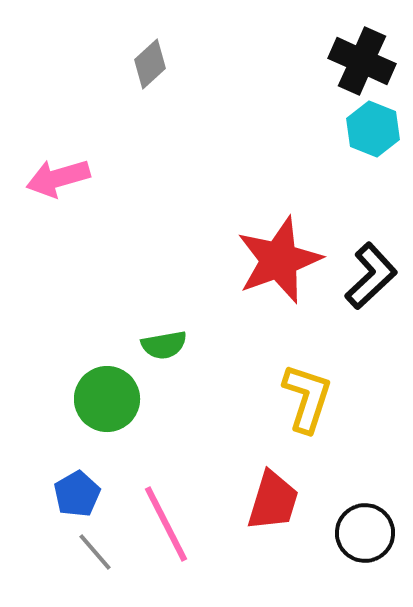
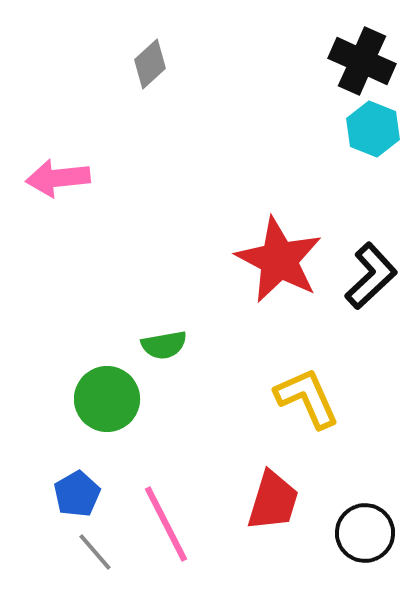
pink arrow: rotated 10 degrees clockwise
red star: rotated 24 degrees counterclockwise
yellow L-shape: rotated 42 degrees counterclockwise
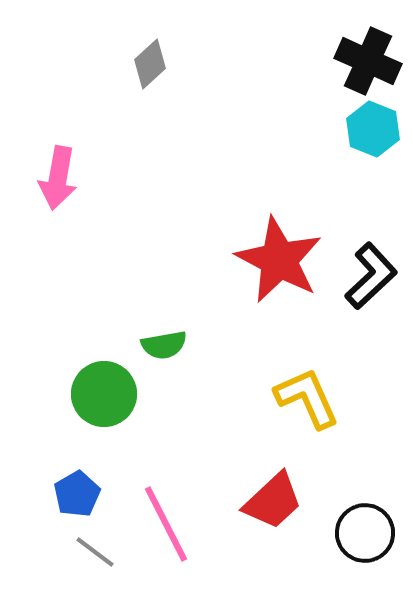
black cross: moved 6 px right
pink arrow: rotated 74 degrees counterclockwise
green circle: moved 3 px left, 5 px up
red trapezoid: rotated 30 degrees clockwise
gray line: rotated 12 degrees counterclockwise
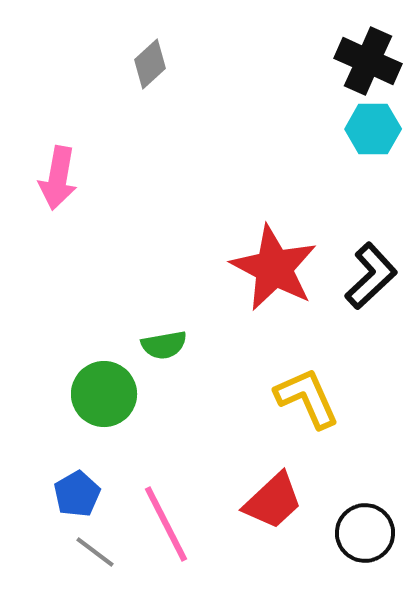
cyan hexagon: rotated 22 degrees counterclockwise
red star: moved 5 px left, 8 px down
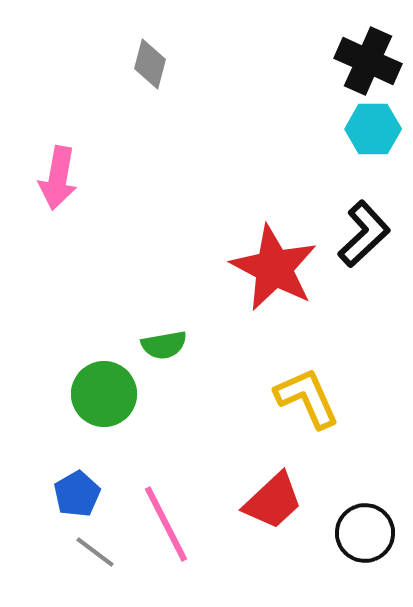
gray diamond: rotated 33 degrees counterclockwise
black L-shape: moved 7 px left, 42 px up
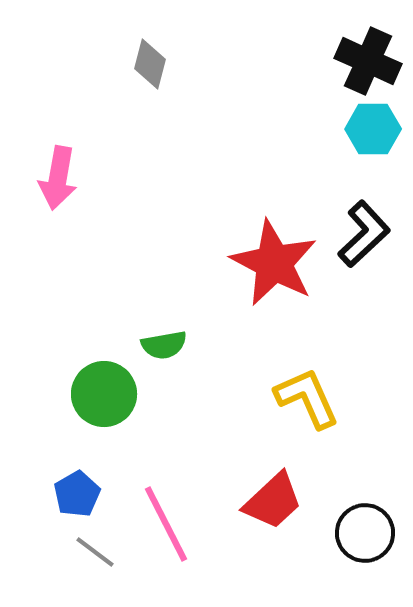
red star: moved 5 px up
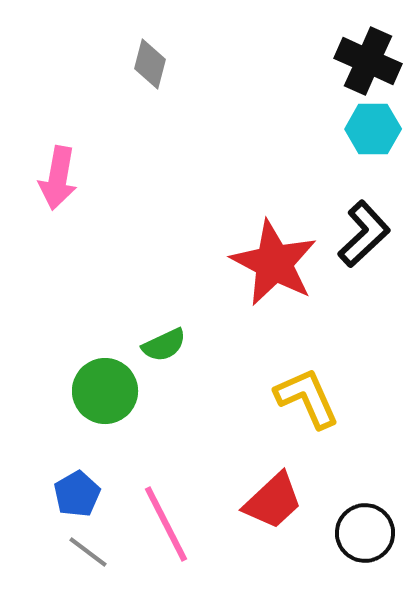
green semicircle: rotated 15 degrees counterclockwise
green circle: moved 1 px right, 3 px up
gray line: moved 7 px left
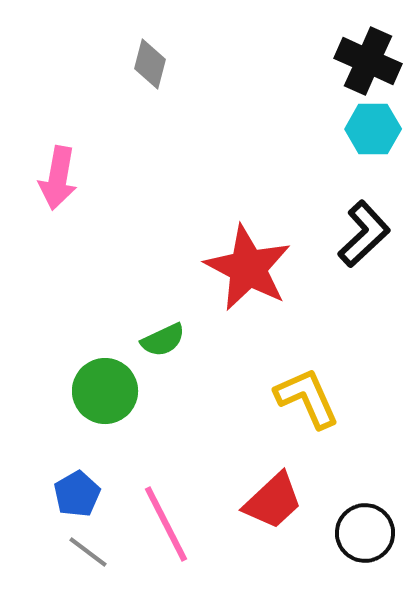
red star: moved 26 px left, 5 px down
green semicircle: moved 1 px left, 5 px up
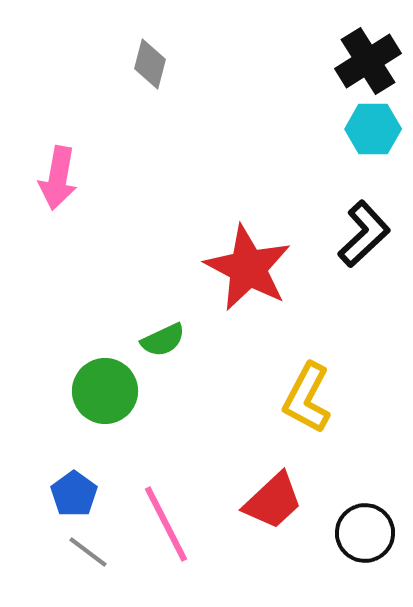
black cross: rotated 34 degrees clockwise
yellow L-shape: rotated 128 degrees counterclockwise
blue pentagon: moved 3 px left; rotated 6 degrees counterclockwise
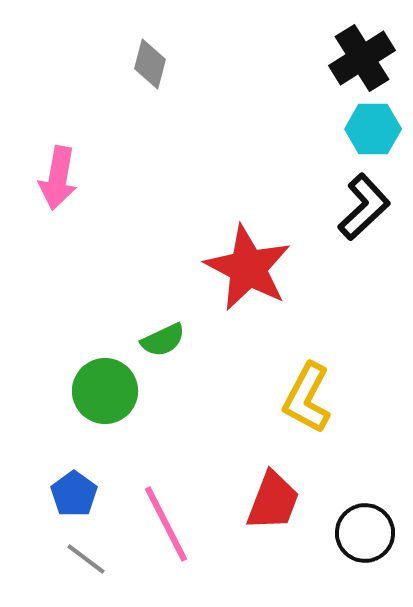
black cross: moved 6 px left, 3 px up
black L-shape: moved 27 px up
red trapezoid: rotated 26 degrees counterclockwise
gray line: moved 2 px left, 7 px down
